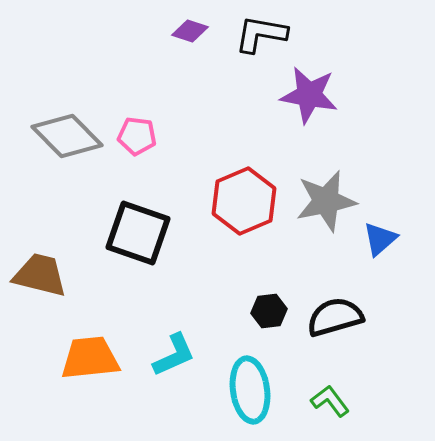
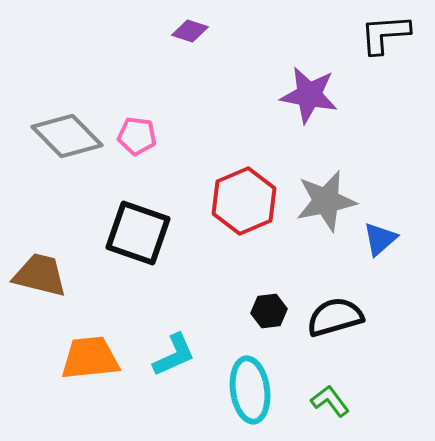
black L-shape: moved 124 px right; rotated 14 degrees counterclockwise
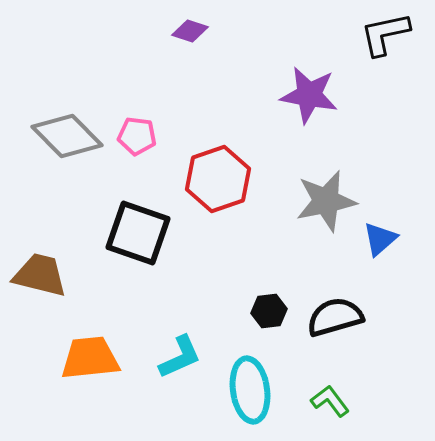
black L-shape: rotated 8 degrees counterclockwise
red hexagon: moved 26 px left, 22 px up; rotated 4 degrees clockwise
cyan L-shape: moved 6 px right, 2 px down
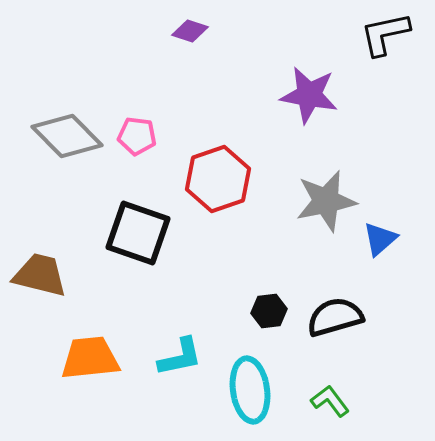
cyan L-shape: rotated 12 degrees clockwise
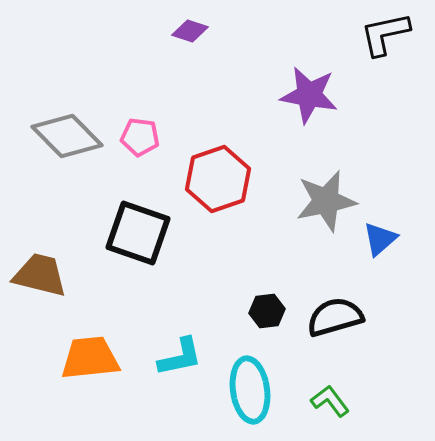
pink pentagon: moved 3 px right, 1 px down
black hexagon: moved 2 px left
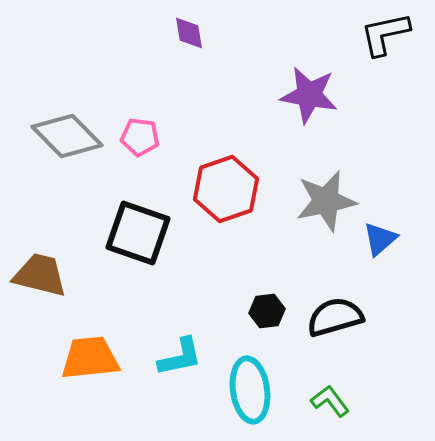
purple diamond: moved 1 px left, 2 px down; rotated 63 degrees clockwise
red hexagon: moved 8 px right, 10 px down
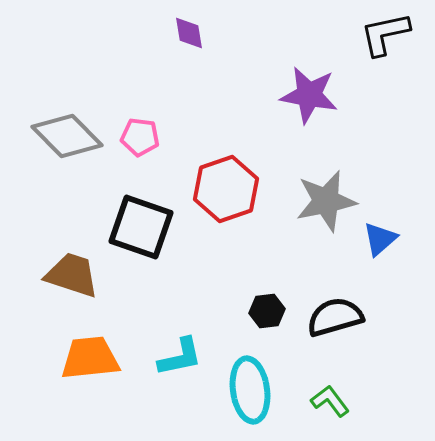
black square: moved 3 px right, 6 px up
brown trapezoid: moved 32 px right; rotated 4 degrees clockwise
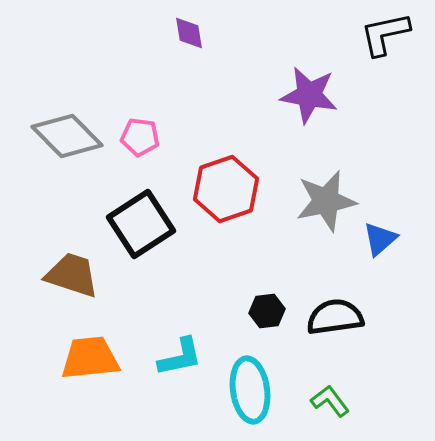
black square: moved 3 px up; rotated 38 degrees clockwise
black semicircle: rotated 8 degrees clockwise
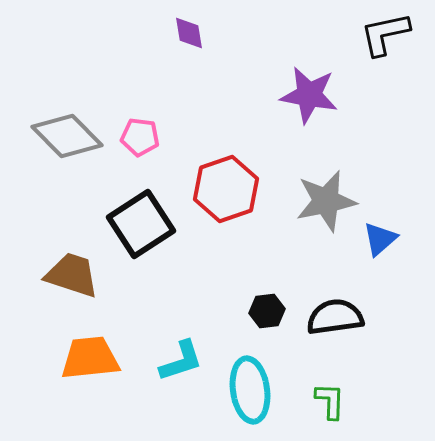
cyan L-shape: moved 1 px right, 4 px down; rotated 6 degrees counterclockwise
green L-shape: rotated 39 degrees clockwise
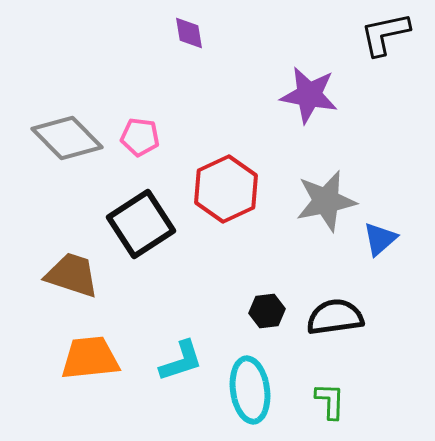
gray diamond: moved 2 px down
red hexagon: rotated 6 degrees counterclockwise
